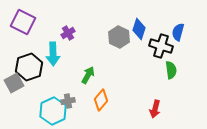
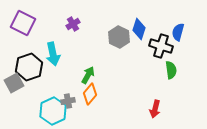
purple square: moved 1 px down
purple cross: moved 5 px right, 9 px up
cyan arrow: rotated 10 degrees counterclockwise
orange diamond: moved 11 px left, 6 px up
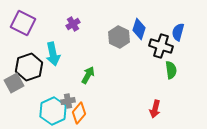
orange diamond: moved 11 px left, 19 px down
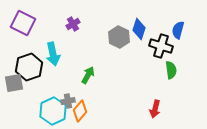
blue semicircle: moved 2 px up
gray square: rotated 18 degrees clockwise
orange diamond: moved 1 px right, 2 px up
